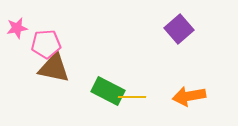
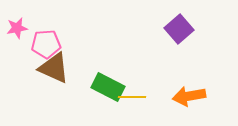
brown triangle: rotated 12 degrees clockwise
green rectangle: moved 4 px up
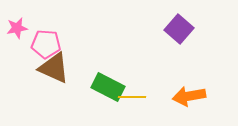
purple square: rotated 8 degrees counterclockwise
pink pentagon: rotated 8 degrees clockwise
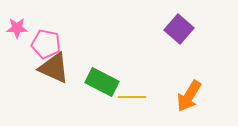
pink star: rotated 10 degrees clockwise
pink pentagon: rotated 8 degrees clockwise
green rectangle: moved 6 px left, 5 px up
orange arrow: rotated 48 degrees counterclockwise
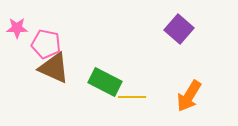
green rectangle: moved 3 px right
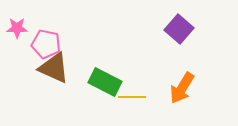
orange arrow: moved 7 px left, 8 px up
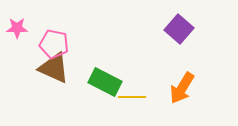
pink pentagon: moved 8 px right
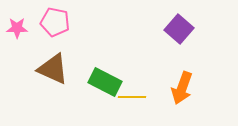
pink pentagon: moved 1 px right, 22 px up
brown triangle: moved 1 px left, 1 px down
orange arrow: rotated 12 degrees counterclockwise
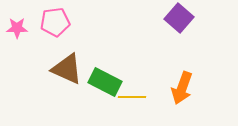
pink pentagon: rotated 20 degrees counterclockwise
purple square: moved 11 px up
brown triangle: moved 14 px right
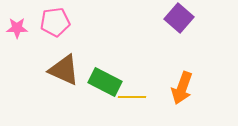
brown triangle: moved 3 px left, 1 px down
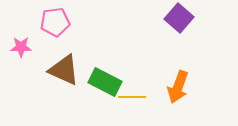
pink star: moved 4 px right, 19 px down
orange arrow: moved 4 px left, 1 px up
